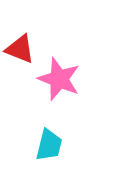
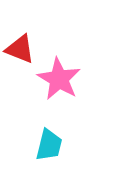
pink star: rotated 9 degrees clockwise
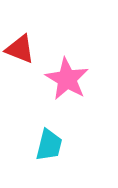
pink star: moved 8 px right
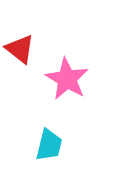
red triangle: rotated 16 degrees clockwise
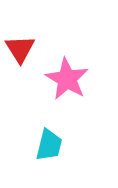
red triangle: rotated 20 degrees clockwise
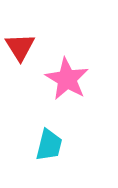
red triangle: moved 2 px up
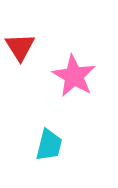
pink star: moved 7 px right, 3 px up
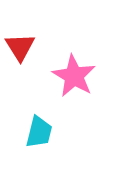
cyan trapezoid: moved 10 px left, 13 px up
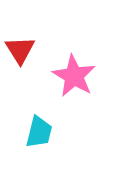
red triangle: moved 3 px down
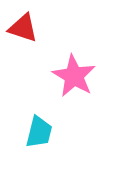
red triangle: moved 3 px right, 22 px up; rotated 40 degrees counterclockwise
